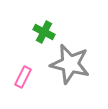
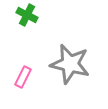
green cross: moved 17 px left, 17 px up
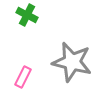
gray star: moved 2 px right, 2 px up
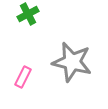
green cross: moved 1 px right, 1 px up; rotated 35 degrees clockwise
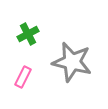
green cross: moved 20 px down
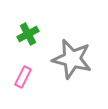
gray star: moved 3 px up
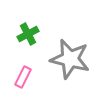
gray star: moved 2 px left
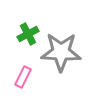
gray star: moved 9 px left, 7 px up; rotated 12 degrees counterclockwise
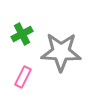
green cross: moved 6 px left
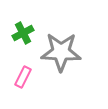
green cross: moved 1 px right, 1 px up
